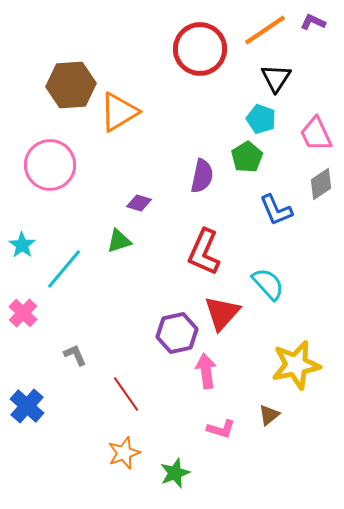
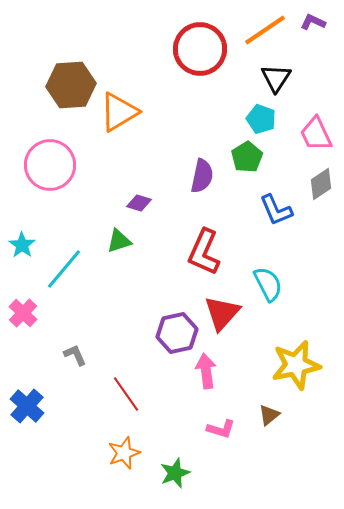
cyan semicircle: rotated 15 degrees clockwise
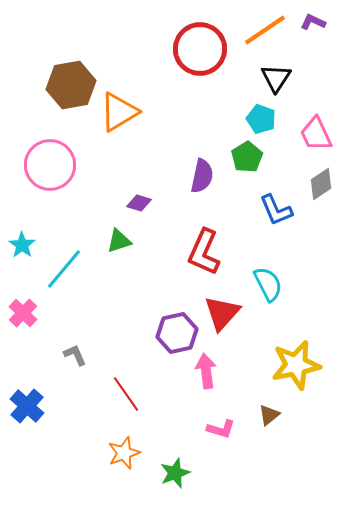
brown hexagon: rotated 6 degrees counterclockwise
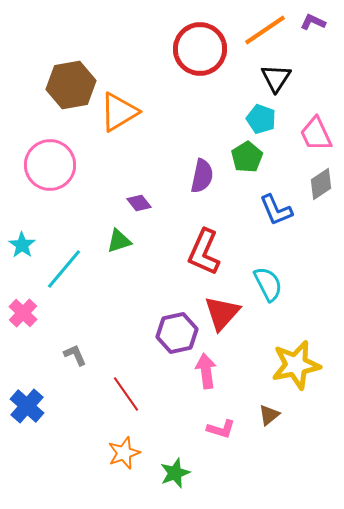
purple diamond: rotated 35 degrees clockwise
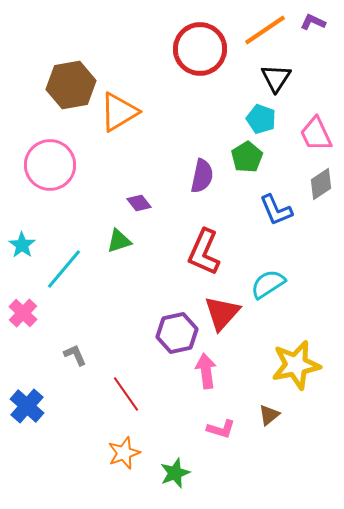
cyan semicircle: rotated 96 degrees counterclockwise
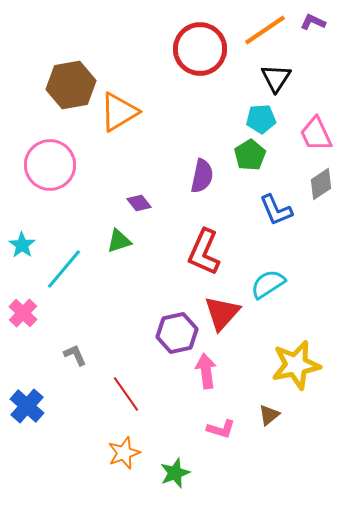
cyan pentagon: rotated 24 degrees counterclockwise
green pentagon: moved 3 px right, 2 px up
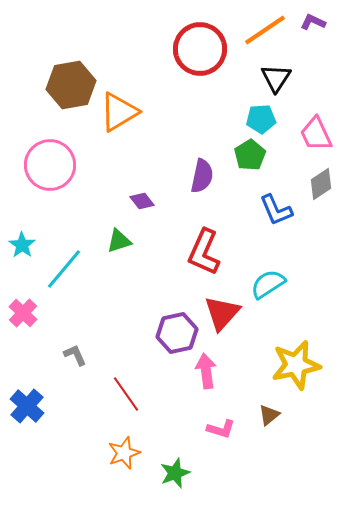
purple diamond: moved 3 px right, 2 px up
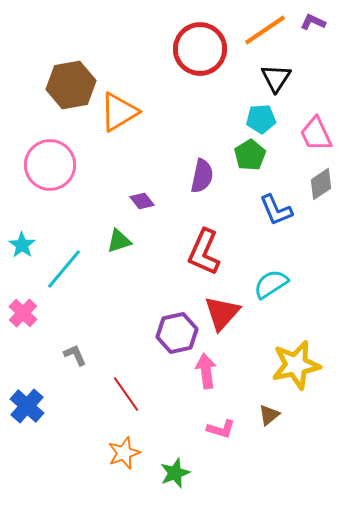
cyan semicircle: moved 3 px right
